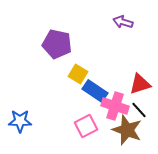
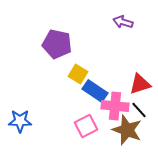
pink cross: rotated 12 degrees counterclockwise
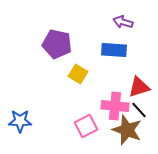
red triangle: moved 1 px left, 3 px down
blue rectangle: moved 19 px right, 41 px up; rotated 30 degrees counterclockwise
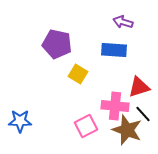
black line: moved 4 px right, 4 px down
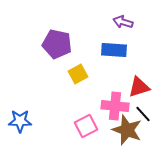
yellow square: rotated 30 degrees clockwise
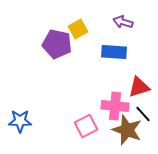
blue rectangle: moved 2 px down
yellow square: moved 45 px up
